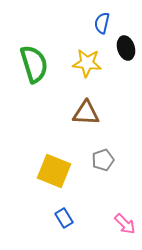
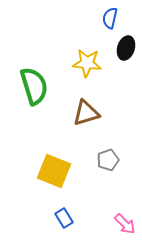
blue semicircle: moved 8 px right, 5 px up
black ellipse: rotated 35 degrees clockwise
green semicircle: moved 22 px down
brown triangle: rotated 20 degrees counterclockwise
gray pentagon: moved 5 px right
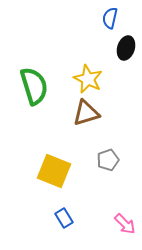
yellow star: moved 1 px right, 16 px down; rotated 20 degrees clockwise
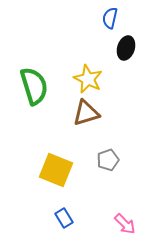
yellow square: moved 2 px right, 1 px up
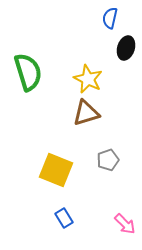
green semicircle: moved 6 px left, 14 px up
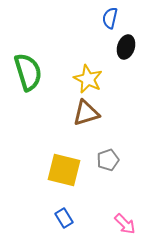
black ellipse: moved 1 px up
yellow square: moved 8 px right; rotated 8 degrees counterclockwise
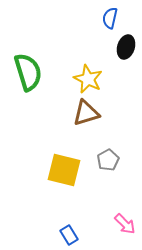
gray pentagon: rotated 10 degrees counterclockwise
blue rectangle: moved 5 px right, 17 px down
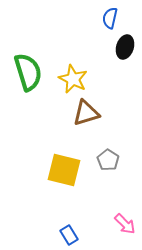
black ellipse: moved 1 px left
yellow star: moved 15 px left
gray pentagon: rotated 10 degrees counterclockwise
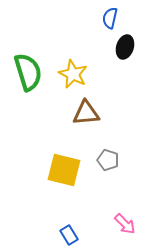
yellow star: moved 5 px up
brown triangle: rotated 12 degrees clockwise
gray pentagon: rotated 15 degrees counterclockwise
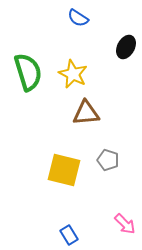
blue semicircle: moved 32 px left; rotated 70 degrees counterclockwise
black ellipse: moved 1 px right; rotated 10 degrees clockwise
